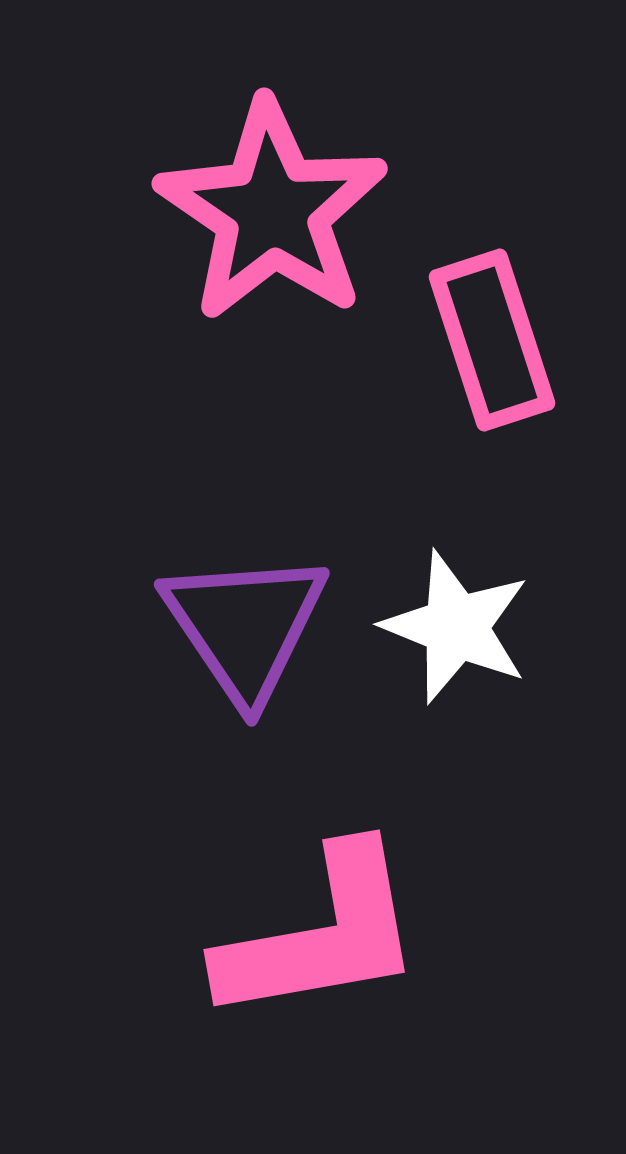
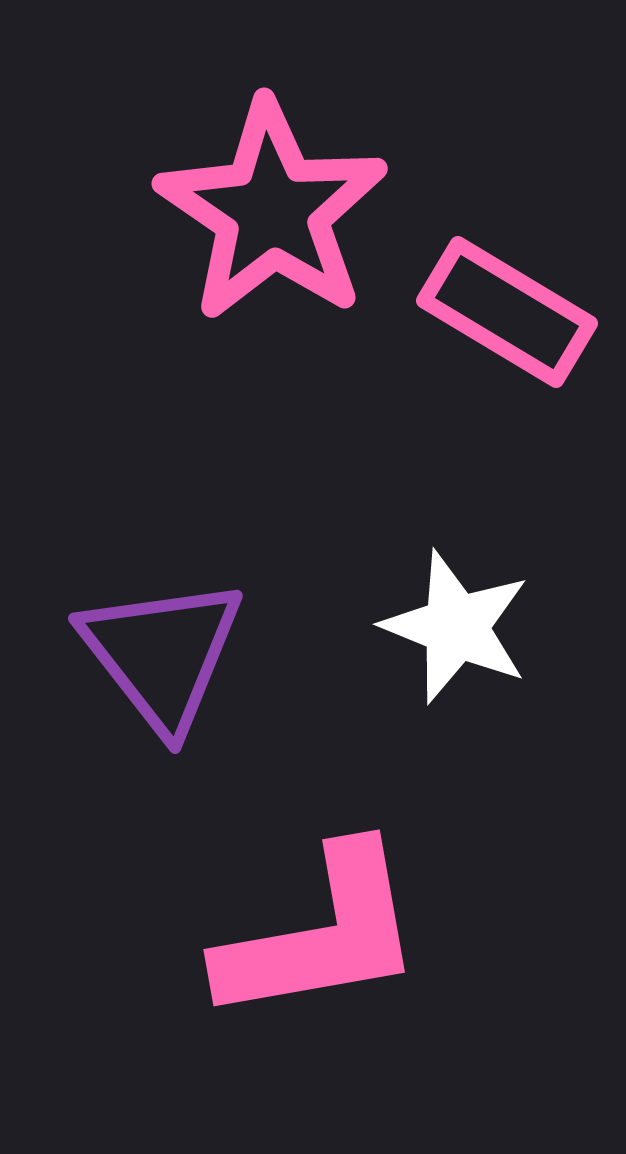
pink rectangle: moved 15 px right, 28 px up; rotated 41 degrees counterclockwise
purple triangle: moved 83 px left, 28 px down; rotated 4 degrees counterclockwise
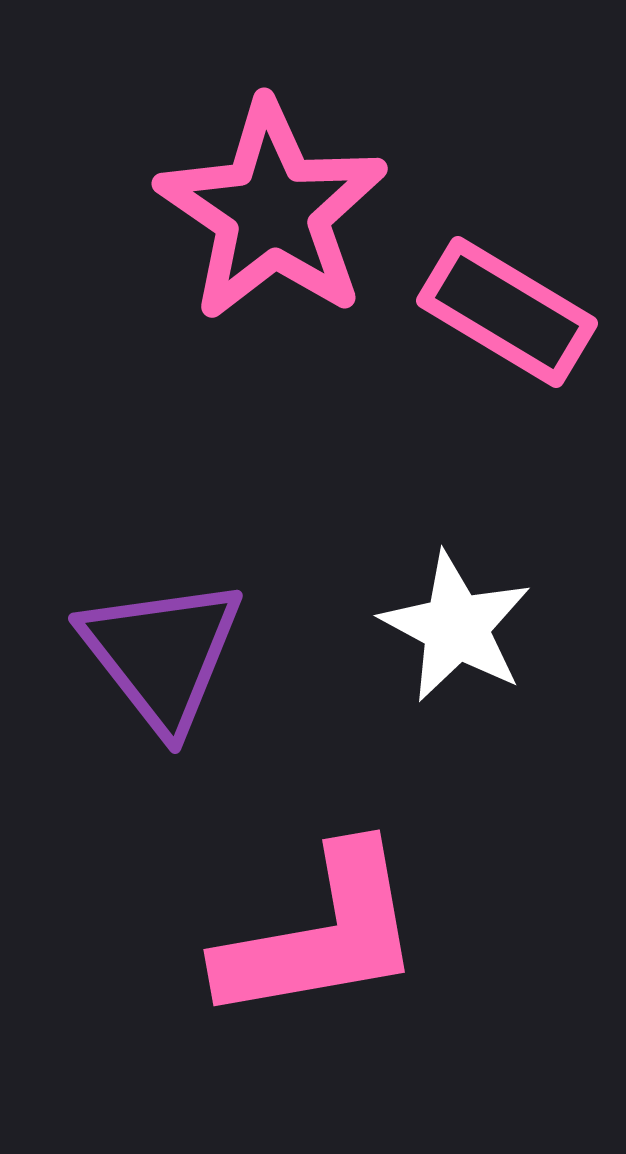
white star: rotated 6 degrees clockwise
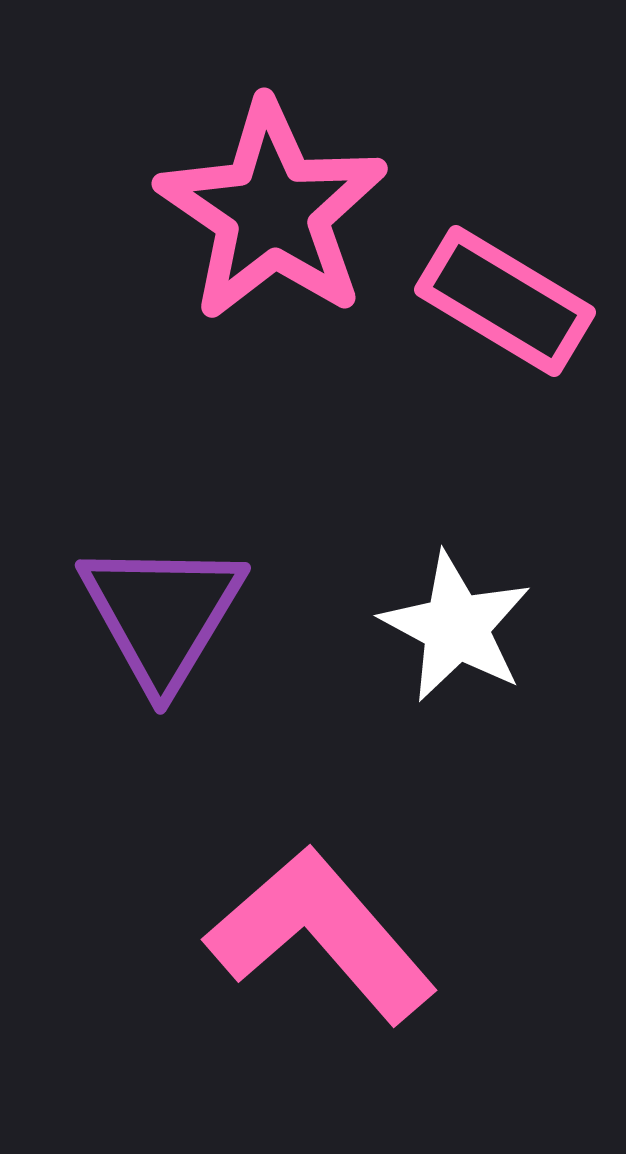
pink rectangle: moved 2 px left, 11 px up
purple triangle: moved 40 px up; rotated 9 degrees clockwise
pink L-shape: rotated 121 degrees counterclockwise
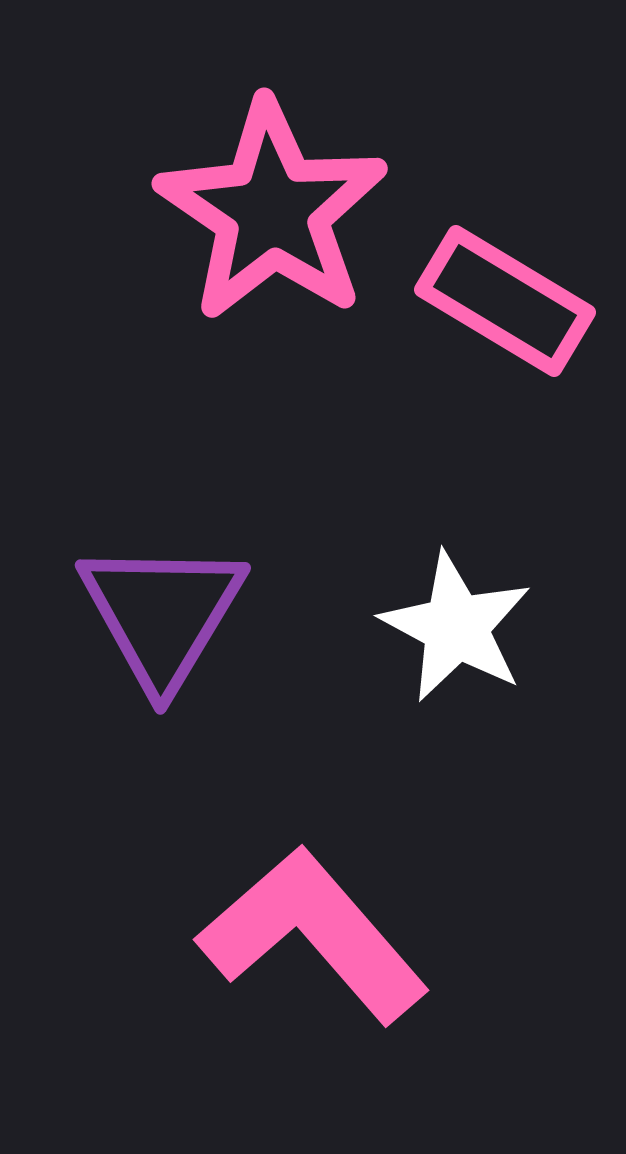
pink L-shape: moved 8 px left
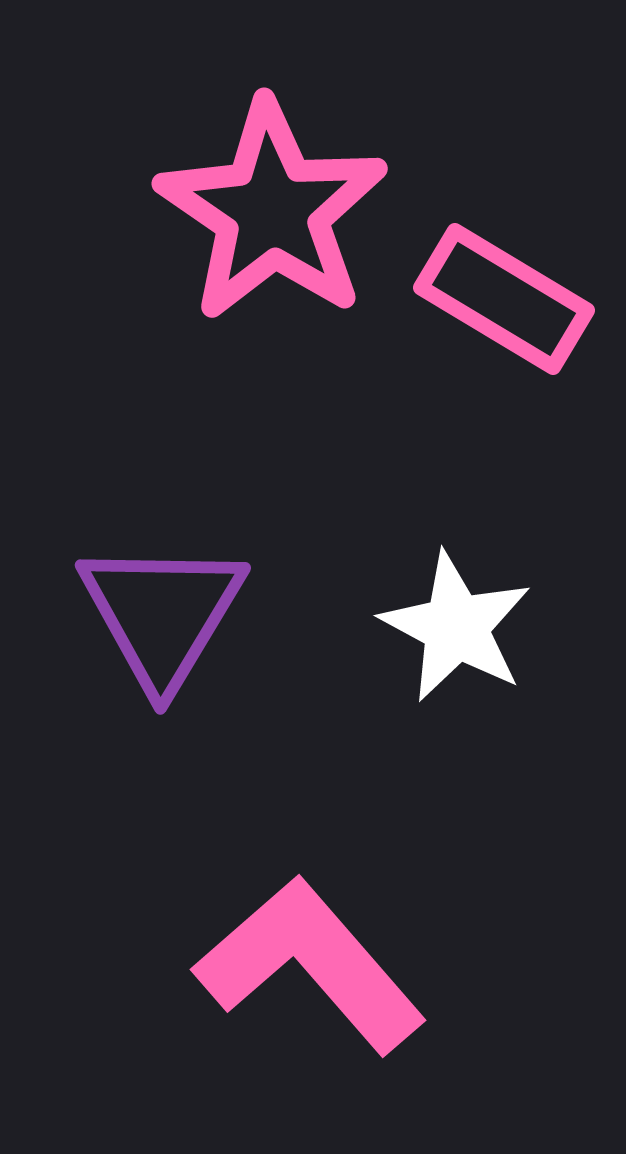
pink rectangle: moved 1 px left, 2 px up
pink L-shape: moved 3 px left, 30 px down
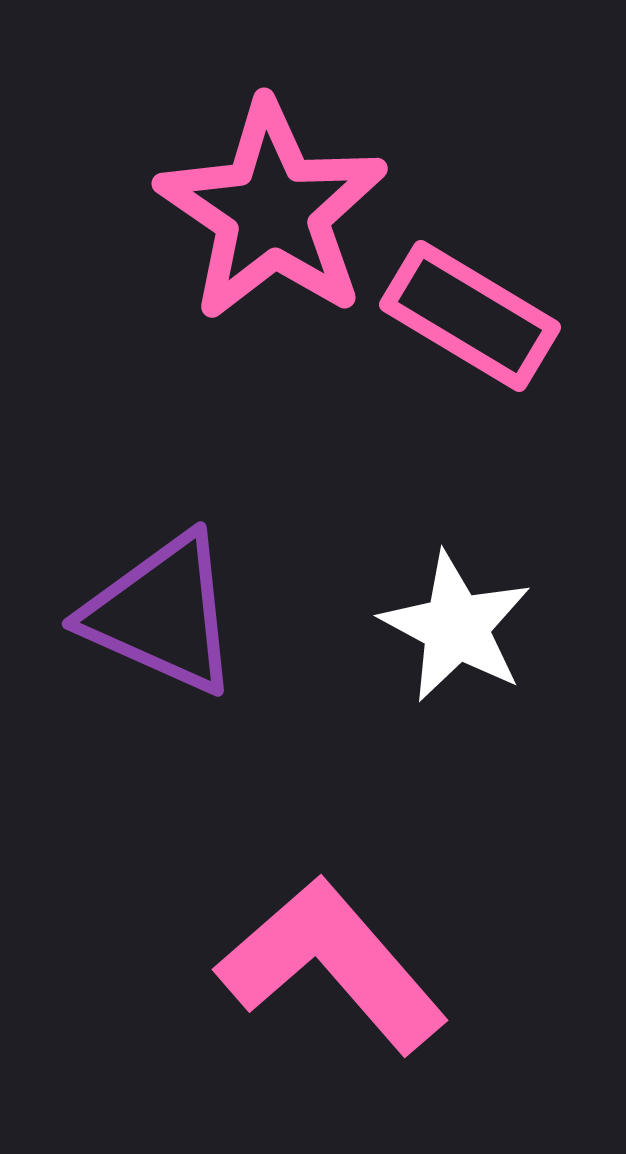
pink rectangle: moved 34 px left, 17 px down
purple triangle: rotated 37 degrees counterclockwise
pink L-shape: moved 22 px right
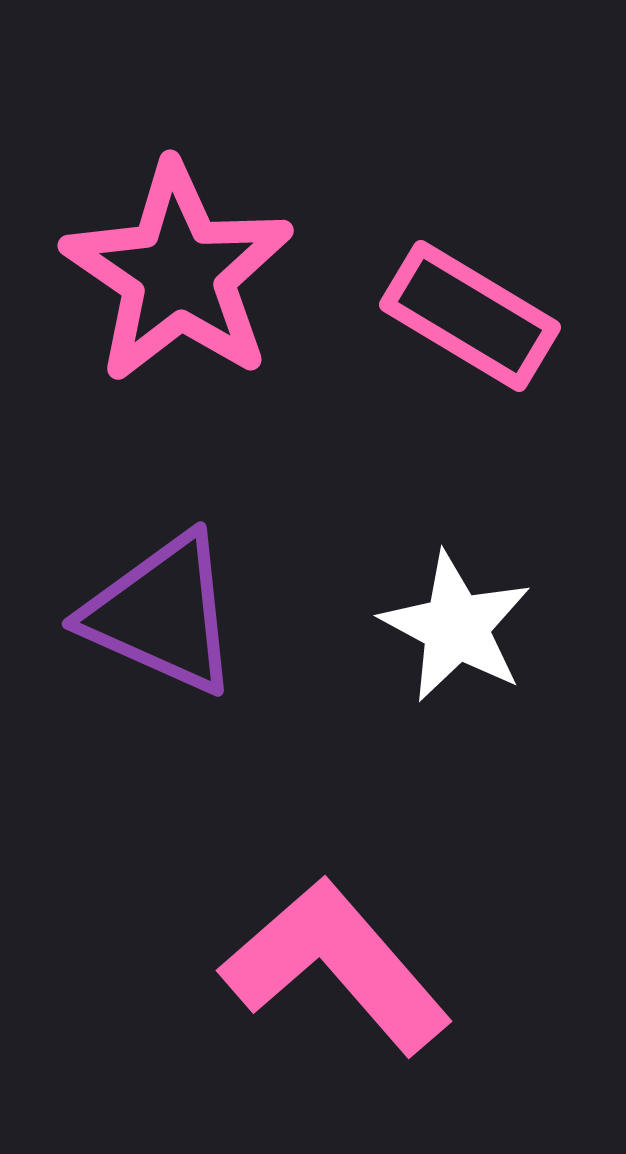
pink star: moved 94 px left, 62 px down
pink L-shape: moved 4 px right, 1 px down
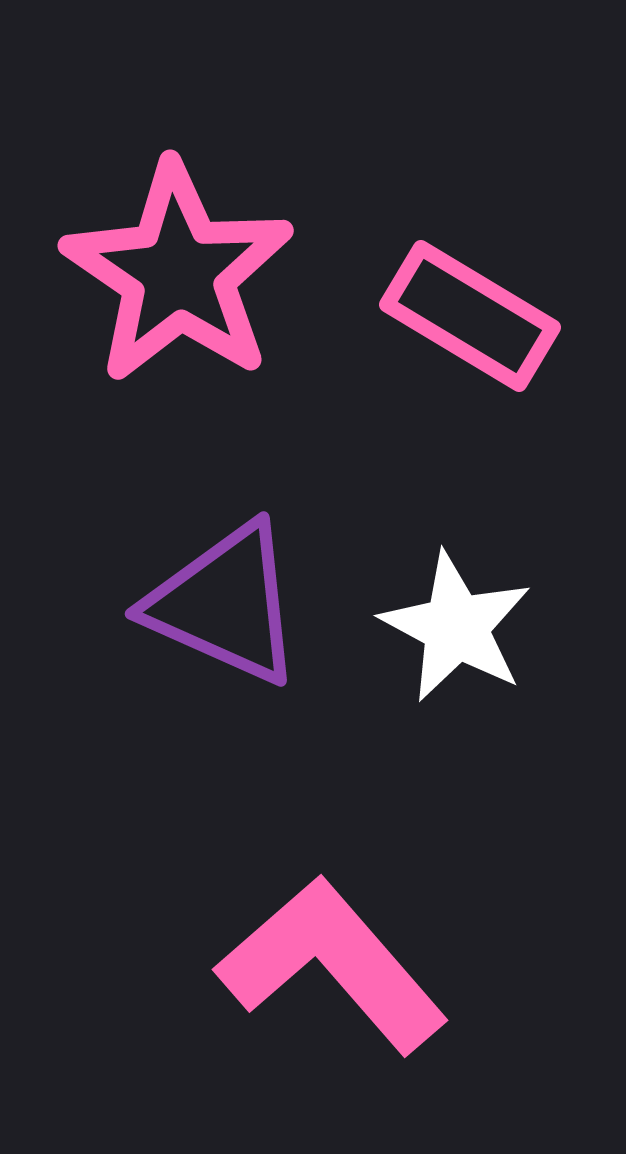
purple triangle: moved 63 px right, 10 px up
pink L-shape: moved 4 px left, 1 px up
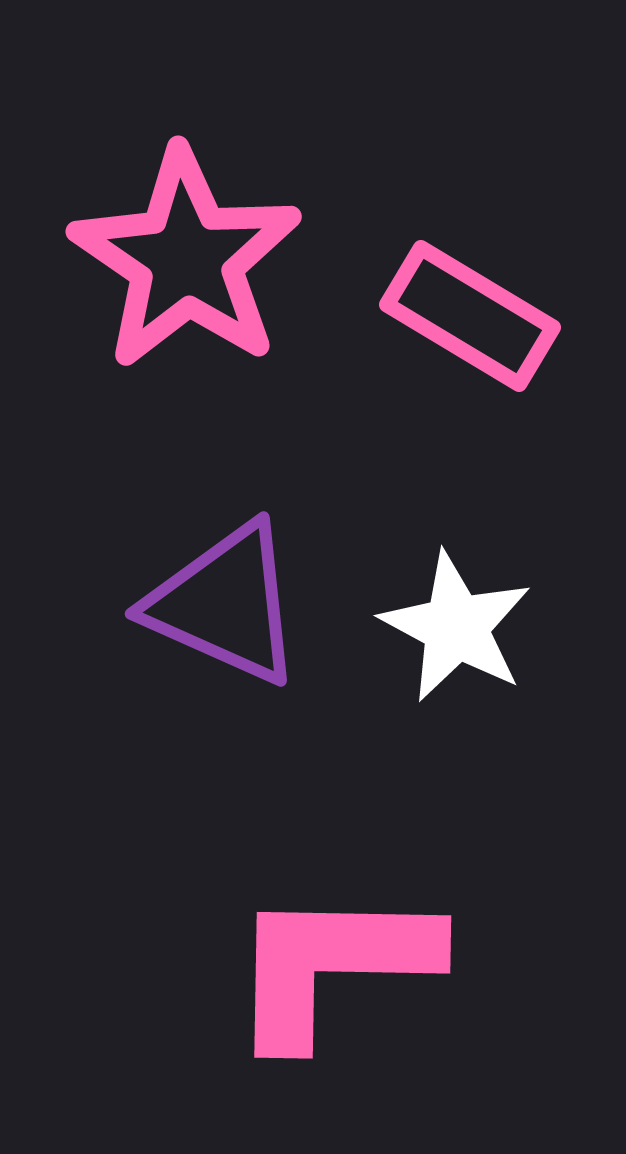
pink star: moved 8 px right, 14 px up
pink L-shape: rotated 48 degrees counterclockwise
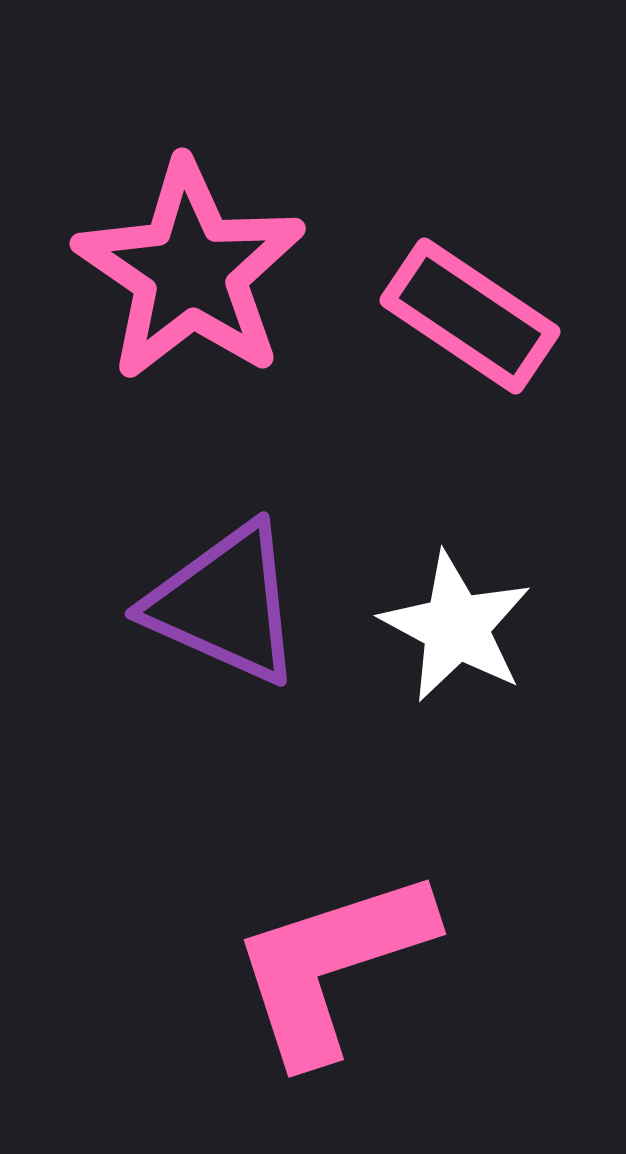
pink star: moved 4 px right, 12 px down
pink rectangle: rotated 3 degrees clockwise
pink L-shape: rotated 19 degrees counterclockwise
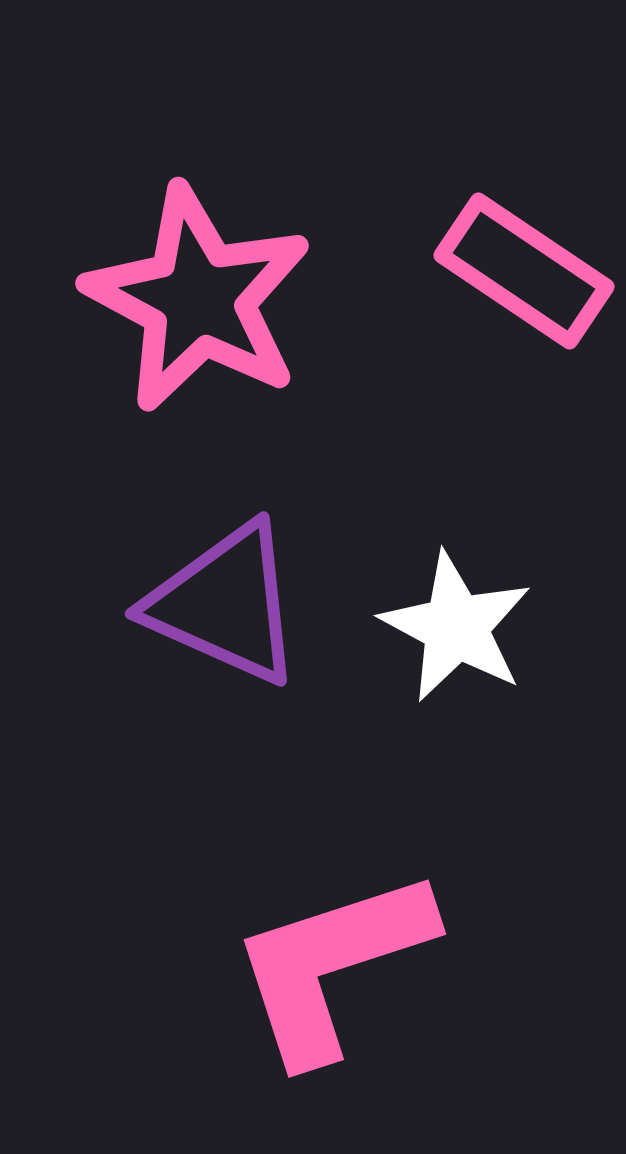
pink star: moved 8 px right, 28 px down; rotated 6 degrees counterclockwise
pink rectangle: moved 54 px right, 45 px up
